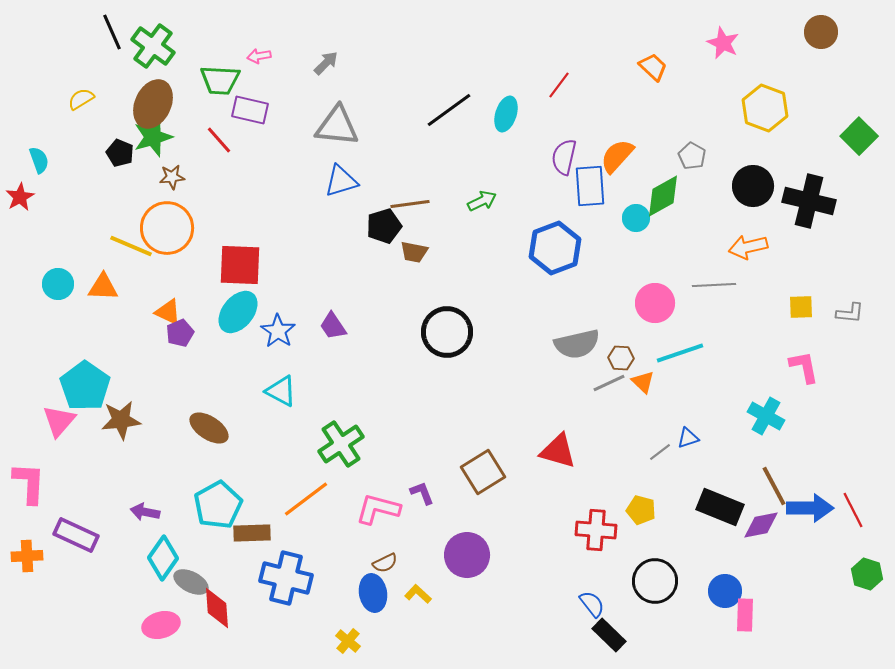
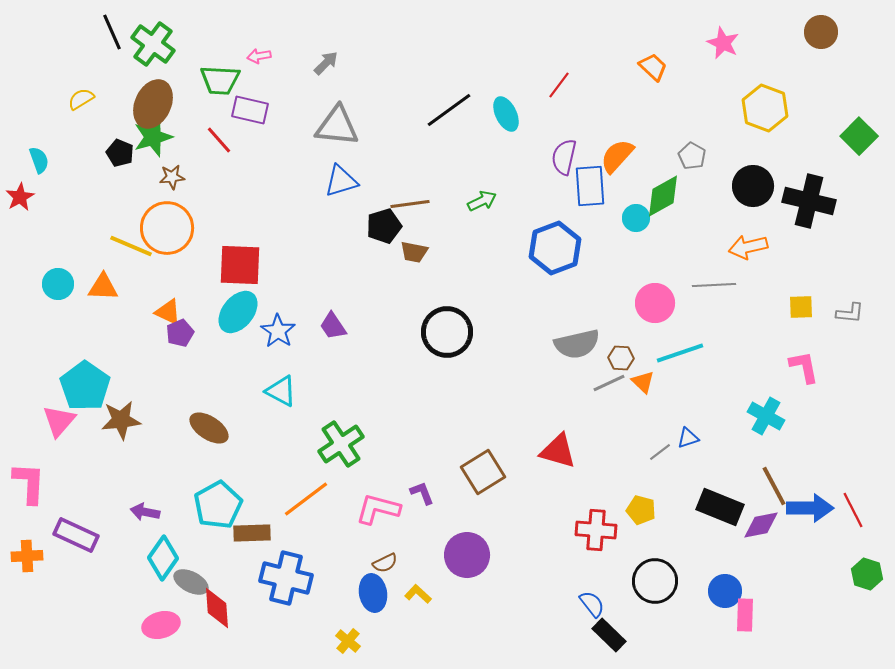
green cross at (153, 46): moved 2 px up
cyan ellipse at (506, 114): rotated 44 degrees counterclockwise
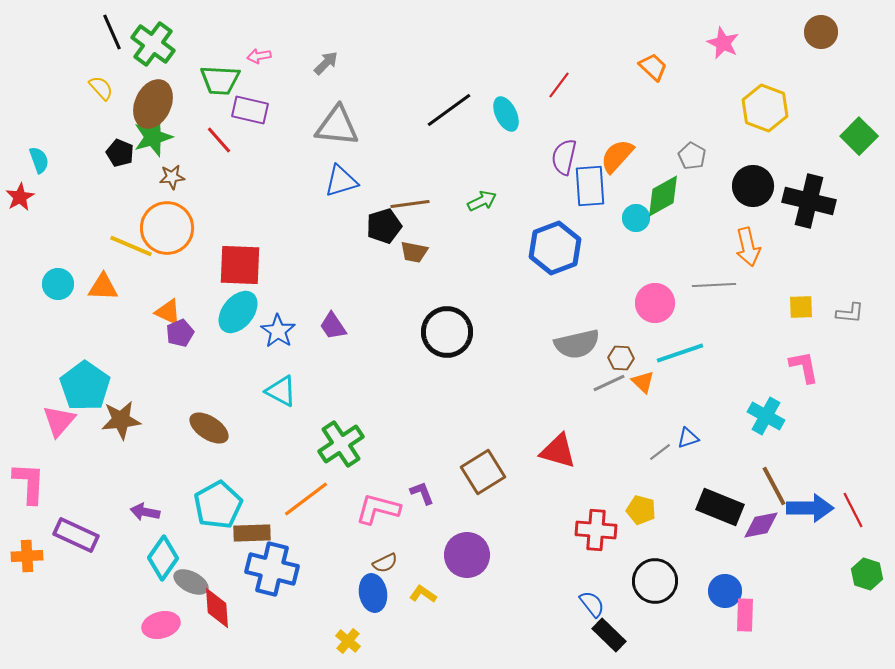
yellow semicircle at (81, 99): moved 20 px right, 11 px up; rotated 80 degrees clockwise
orange arrow at (748, 247): rotated 90 degrees counterclockwise
blue cross at (286, 578): moved 14 px left, 9 px up
yellow L-shape at (418, 594): moved 5 px right; rotated 8 degrees counterclockwise
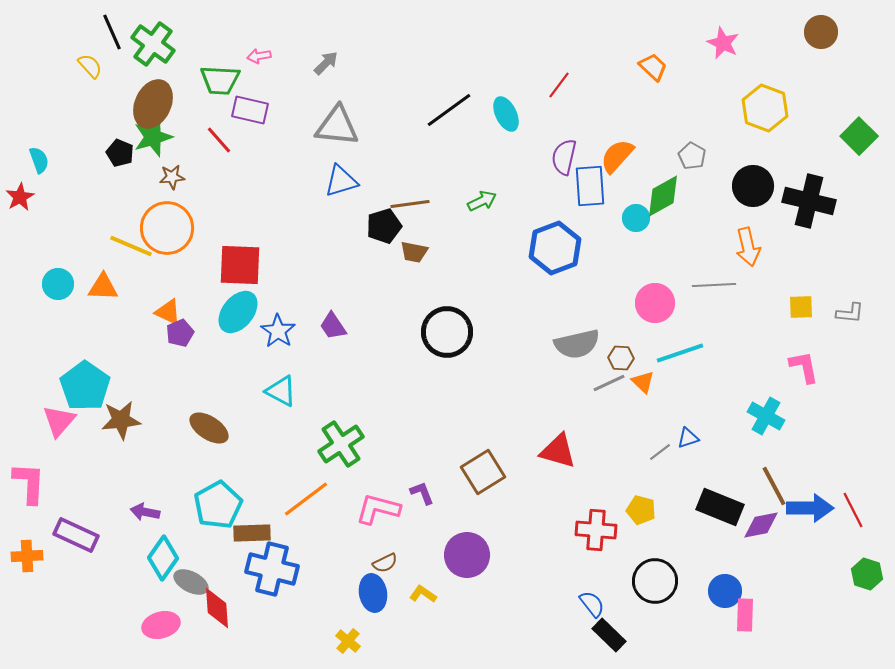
yellow semicircle at (101, 88): moved 11 px left, 22 px up
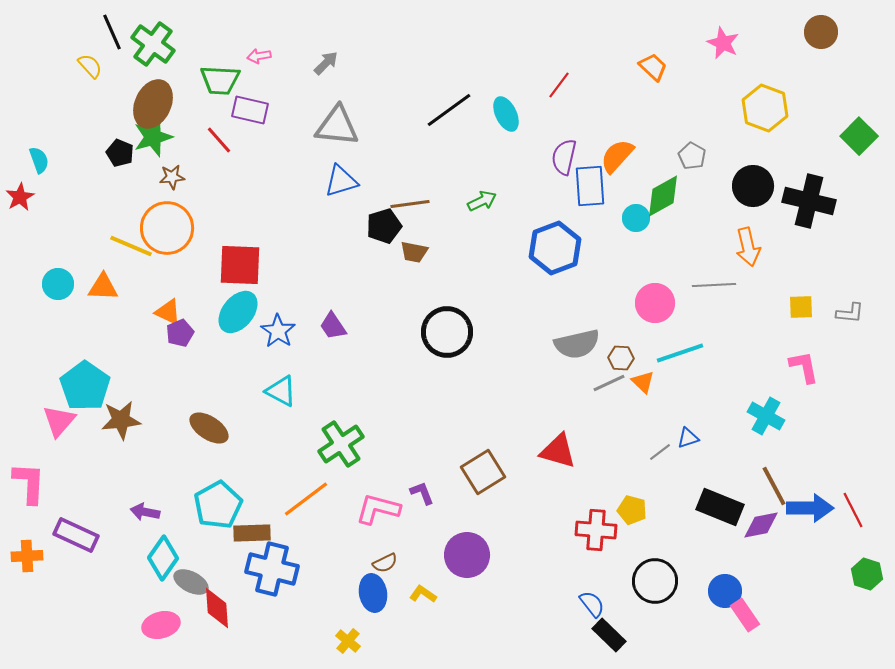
yellow pentagon at (641, 510): moved 9 px left
pink rectangle at (745, 615): rotated 36 degrees counterclockwise
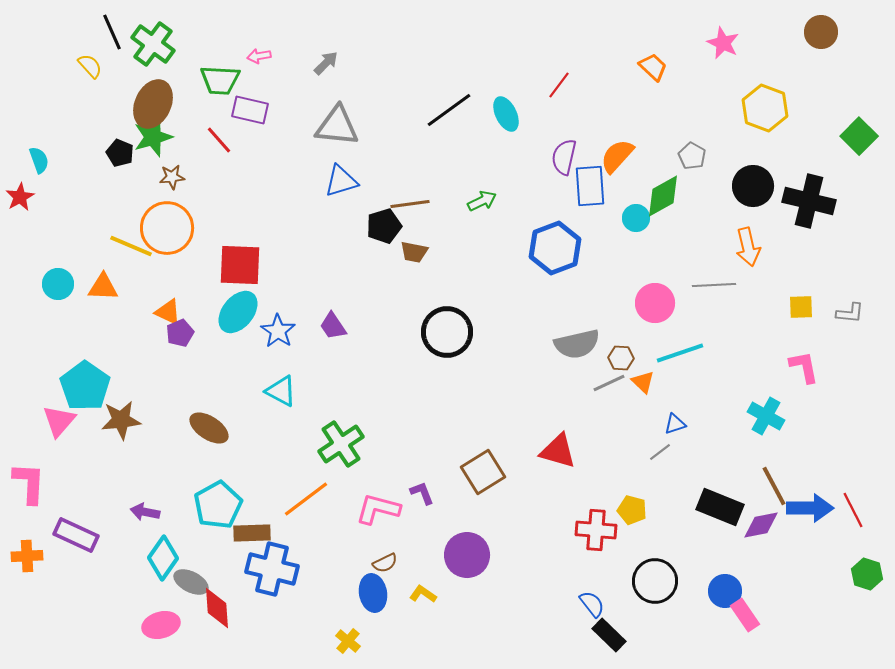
blue triangle at (688, 438): moved 13 px left, 14 px up
